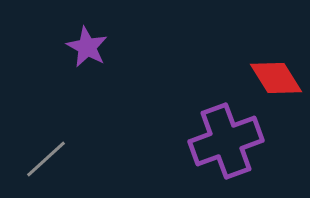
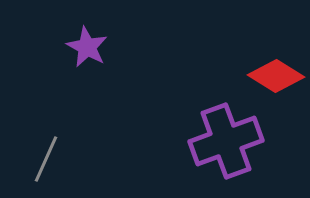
red diamond: moved 2 px up; rotated 26 degrees counterclockwise
gray line: rotated 24 degrees counterclockwise
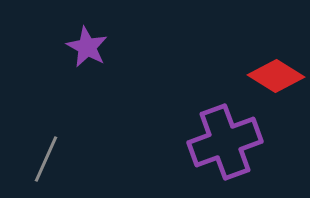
purple cross: moved 1 px left, 1 px down
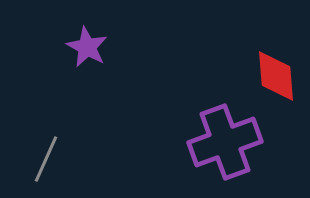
red diamond: rotated 54 degrees clockwise
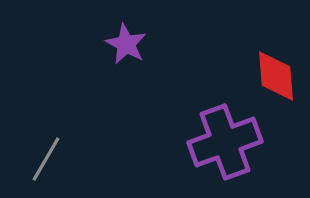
purple star: moved 39 px right, 3 px up
gray line: rotated 6 degrees clockwise
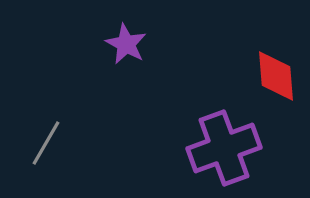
purple cross: moved 1 px left, 6 px down
gray line: moved 16 px up
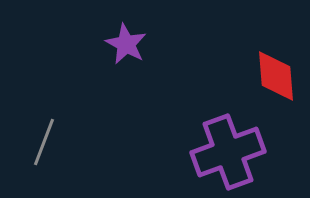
gray line: moved 2 px left, 1 px up; rotated 9 degrees counterclockwise
purple cross: moved 4 px right, 4 px down
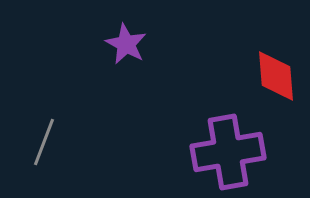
purple cross: rotated 10 degrees clockwise
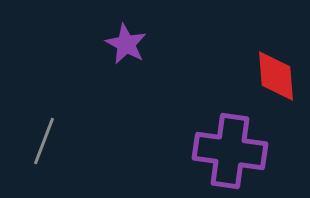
gray line: moved 1 px up
purple cross: moved 2 px right, 1 px up; rotated 18 degrees clockwise
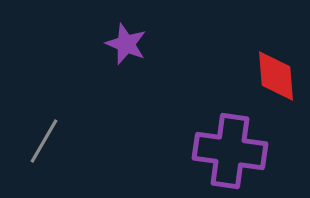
purple star: rotated 6 degrees counterclockwise
gray line: rotated 9 degrees clockwise
